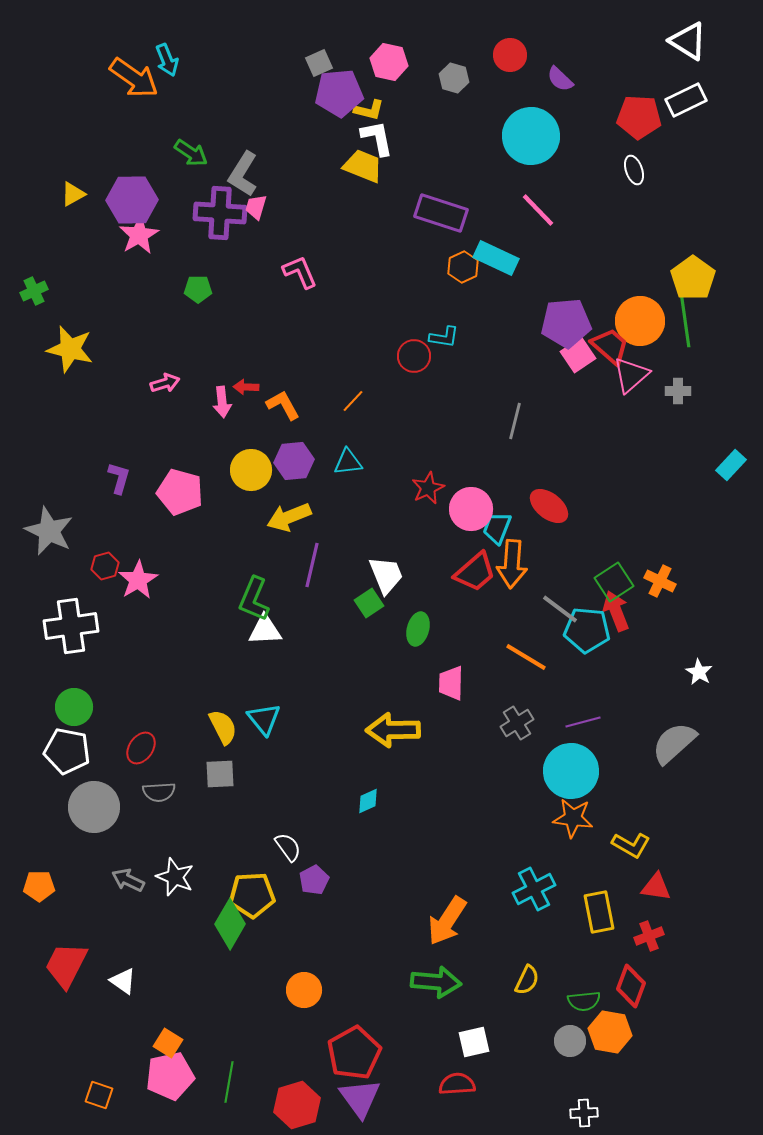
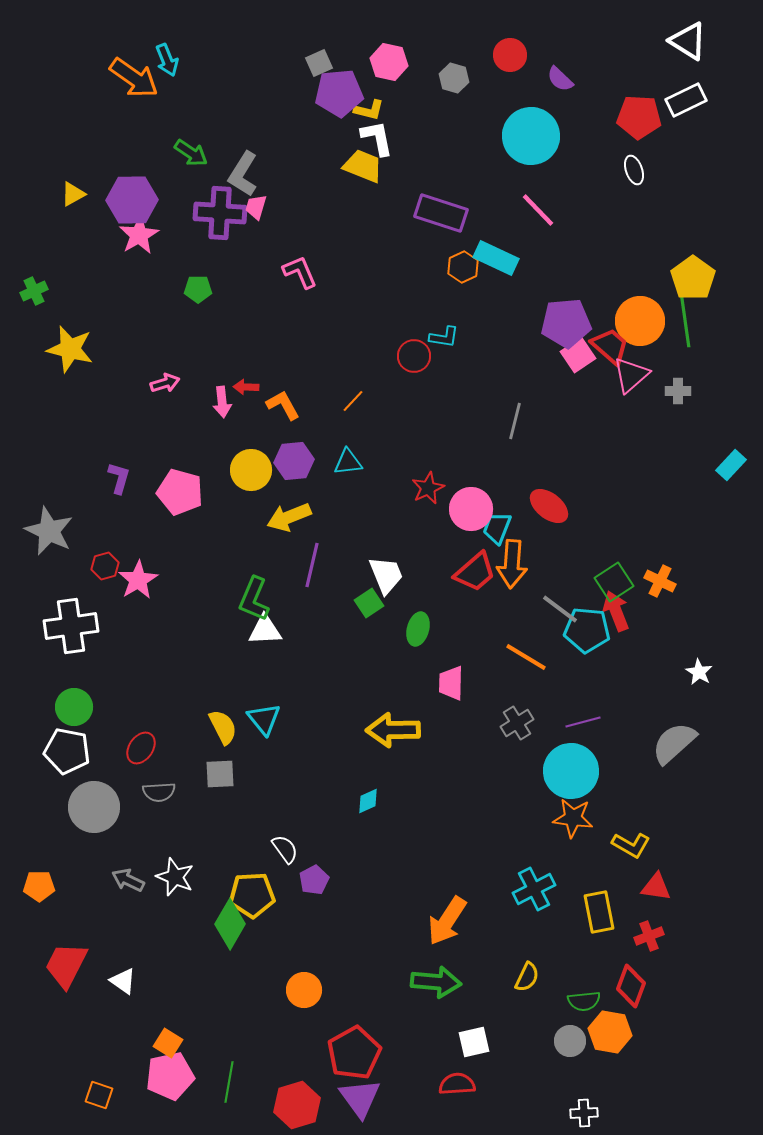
white semicircle at (288, 847): moved 3 px left, 2 px down
yellow semicircle at (527, 980): moved 3 px up
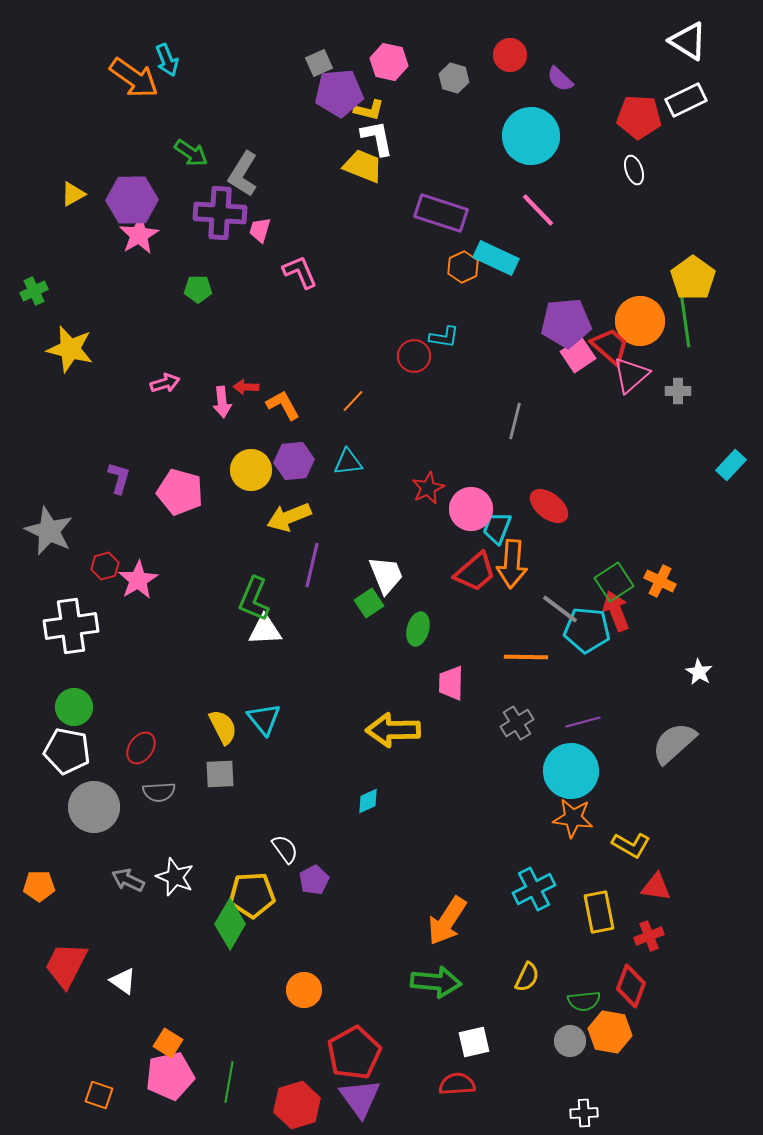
pink trapezoid at (256, 207): moved 4 px right, 23 px down
orange line at (526, 657): rotated 30 degrees counterclockwise
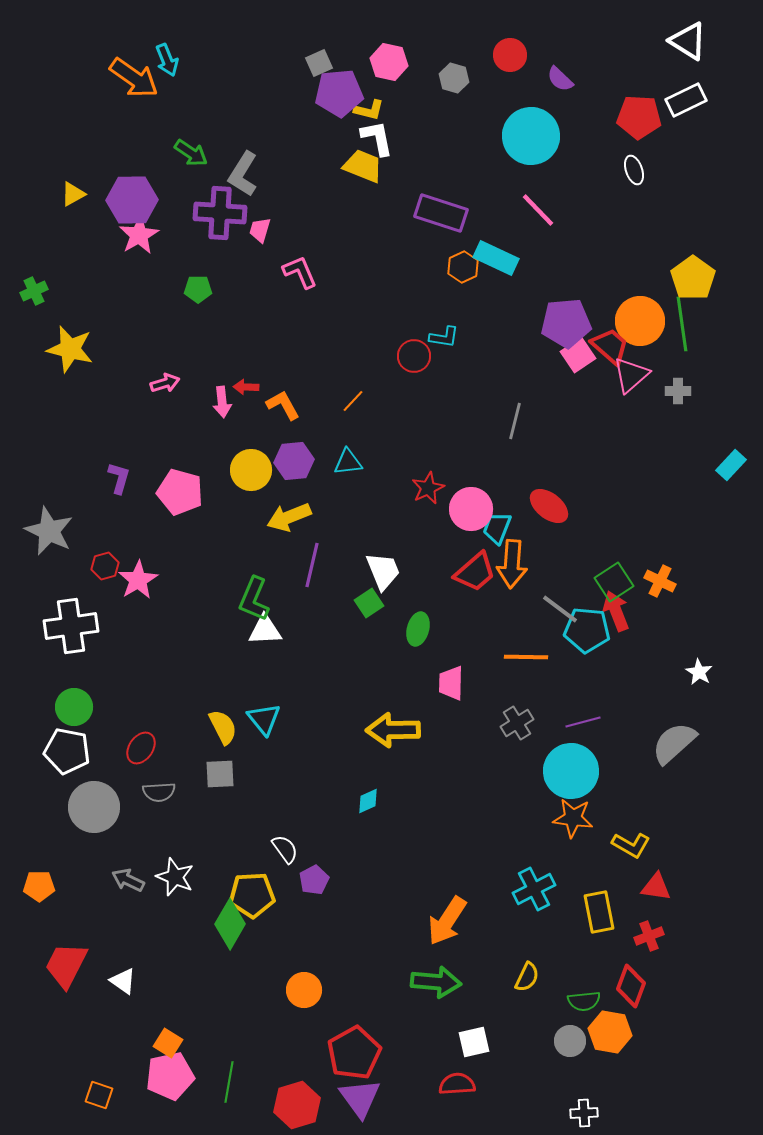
green line at (685, 320): moved 3 px left, 4 px down
white trapezoid at (386, 575): moved 3 px left, 4 px up
